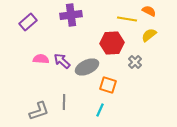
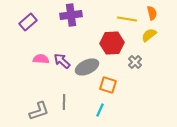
orange semicircle: moved 3 px right, 2 px down; rotated 48 degrees clockwise
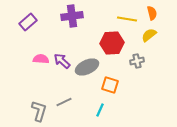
purple cross: moved 1 px right, 1 px down
gray cross: moved 2 px right, 1 px up; rotated 32 degrees clockwise
orange square: moved 2 px right
gray line: rotated 63 degrees clockwise
gray L-shape: rotated 55 degrees counterclockwise
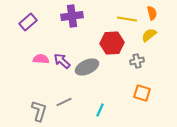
orange square: moved 32 px right, 8 px down
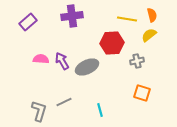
orange semicircle: moved 2 px down
purple arrow: rotated 18 degrees clockwise
cyan line: rotated 40 degrees counterclockwise
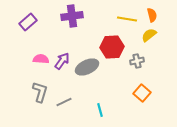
red hexagon: moved 4 px down
purple arrow: rotated 66 degrees clockwise
orange square: rotated 24 degrees clockwise
gray L-shape: moved 1 px right, 19 px up
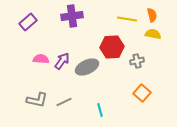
yellow semicircle: moved 4 px right, 1 px up; rotated 49 degrees clockwise
gray L-shape: moved 3 px left, 8 px down; rotated 85 degrees clockwise
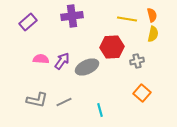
yellow semicircle: rotated 91 degrees clockwise
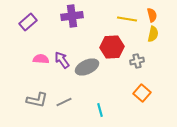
purple arrow: moved 1 px up; rotated 72 degrees counterclockwise
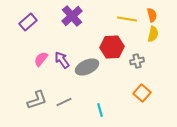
purple cross: rotated 35 degrees counterclockwise
pink semicircle: rotated 56 degrees counterclockwise
gray L-shape: rotated 30 degrees counterclockwise
